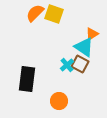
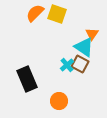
yellow square: moved 3 px right
orange triangle: rotated 24 degrees counterclockwise
black rectangle: rotated 30 degrees counterclockwise
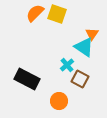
brown square: moved 15 px down
black rectangle: rotated 40 degrees counterclockwise
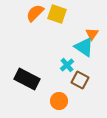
brown square: moved 1 px down
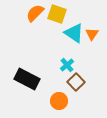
cyan triangle: moved 10 px left, 14 px up
brown square: moved 4 px left, 2 px down; rotated 18 degrees clockwise
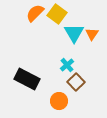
yellow square: rotated 18 degrees clockwise
cyan triangle: rotated 25 degrees clockwise
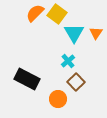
orange triangle: moved 4 px right, 1 px up
cyan cross: moved 1 px right, 4 px up
orange circle: moved 1 px left, 2 px up
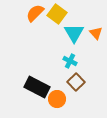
orange triangle: rotated 16 degrees counterclockwise
cyan cross: moved 2 px right; rotated 24 degrees counterclockwise
black rectangle: moved 10 px right, 8 px down
orange circle: moved 1 px left
